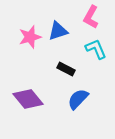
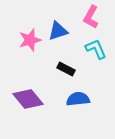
pink star: moved 3 px down
blue semicircle: rotated 40 degrees clockwise
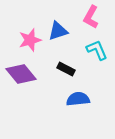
cyan L-shape: moved 1 px right, 1 px down
purple diamond: moved 7 px left, 25 px up
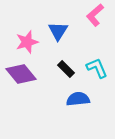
pink L-shape: moved 4 px right, 2 px up; rotated 20 degrees clockwise
blue triangle: rotated 40 degrees counterclockwise
pink star: moved 3 px left, 2 px down
cyan L-shape: moved 18 px down
black rectangle: rotated 18 degrees clockwise
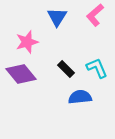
blue triangle: moved 1 px left, 14 px up
blue semicircle: moved 2 px right, 2 px up
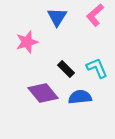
purple diamond: moved 22 px right, 19 px down
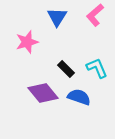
blue semicircle: moved 1 px left; rotated 25 degrees clockwise
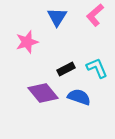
black rectangle: rotated 72 degrees counterclockwise
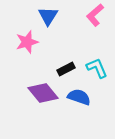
blue triangle: moved 9 px left, 1 px up
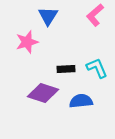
black rectangle: rotated 24 degrees clockwise
purple diamond: rotated 32 degrees counterclockwise
blue semicircle: moved 2 px right, 4 px down; rotated 25 degrees counterclockwise
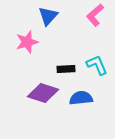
blue triangle: rotated 10 degrees clockwise
cyan L-shape: moved 3 px up
blue semicircle: moved 3 px up
